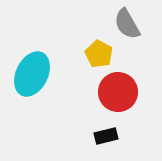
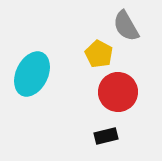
gray semicircle: moved 1 px left, 2 px down
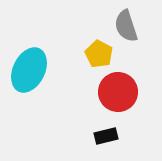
gray semicircle: rotated 12 degrees clockwise
cyan ellipse: moved 3 px left, 4 px up
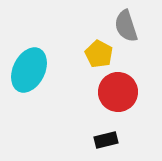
black rectangle: moved 4 px down
